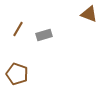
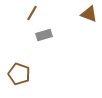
brown line: moved 14 px right, 16 px up
brown pentagon: moved 2 px right
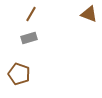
brown line: moved 1 px left, 1 px down
gray rectangle: moved 15 px left, 3 px down
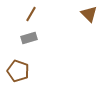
brown triangle: rotated 24 degrees clockwise
brown pentagon: moved 1 px left, 3 px up
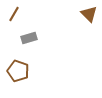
brown line: moved 17 px left
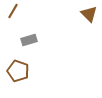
brown line: moved 1 px left, 3 px up
gray rectangle: moved 2 px down
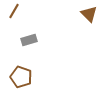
brown line: moved 1 px right
brown pentagon: moved 3 px right, 6 px down
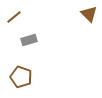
brown line: moved 6 px down; rotated 21 degrees clockwise
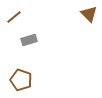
brown pentagon: moved 3 px down
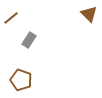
brown line: moved 3 px left, 1 px down
gray rectangle: rotated 42 degrees counterclockwise
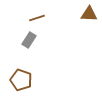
brown triangle: rotated 42 degrees counterclockwise
brown line: moved 26 px right; rotated 21 degrees clockwise
